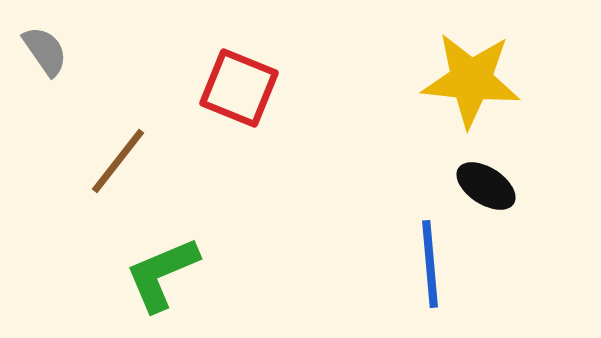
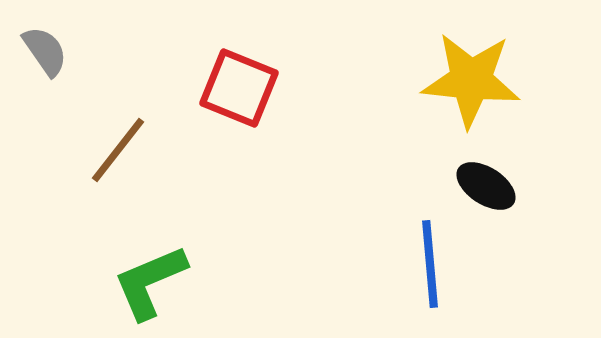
brown line: moved 11 px up
green L-shape: moved 12 px left, 8 px down
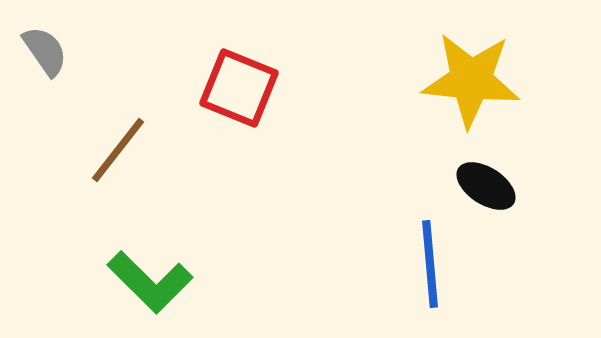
green L-shape: rotated 112 degrees counterclockwise
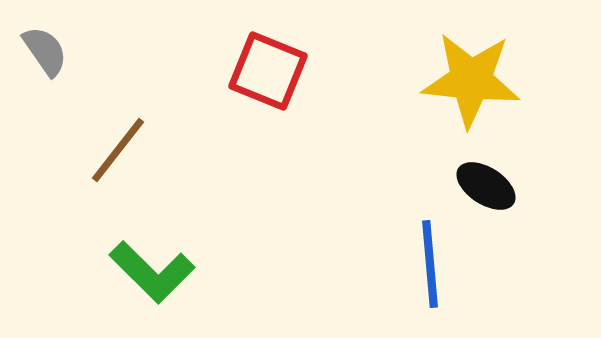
red square: moved 29 px right, 17 px up
green L-shape: moved 2 px right, 10 px up
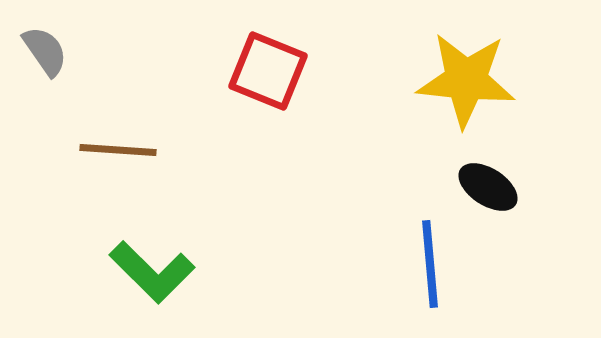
yellow star: moved 5 px left
brown line: rotated 56 degrees clockwise
black ellipse: moved 2 px right, 1 px down
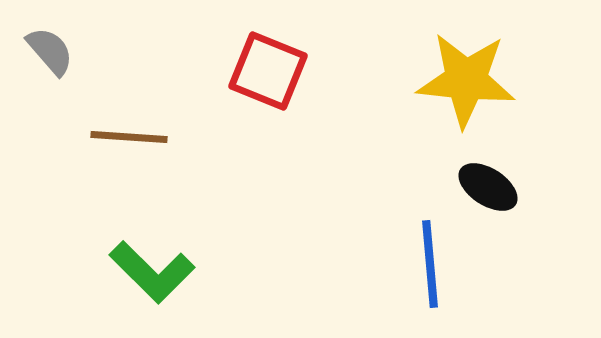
gray semicircle: moved 5 px right; rotated 6 degrees counterclockwise
brown line: moved 11 px right, 13 px up
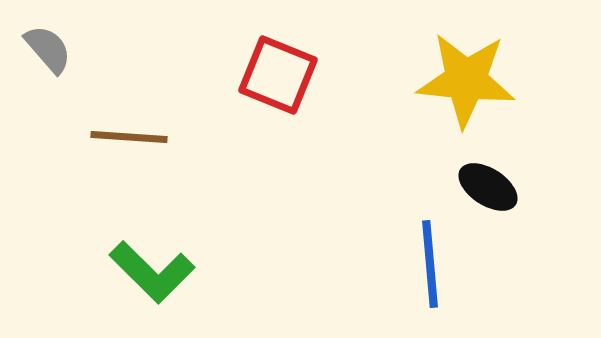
gray semicircle: moved 2 px left, 2 px up
red square: moved 10 px right, 4 px down
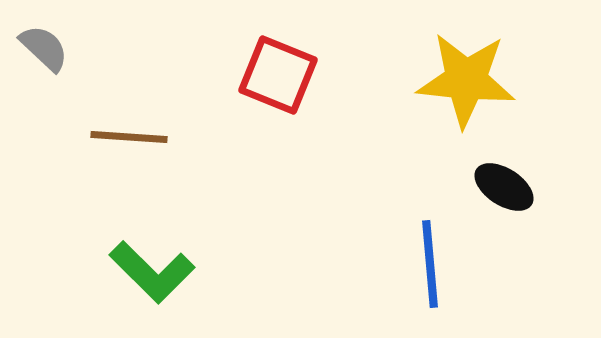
gray semicircle: moved 4 px left, 1 px up; rotated 6 degrees counterclockwise
black ellipse: moved 16 px right
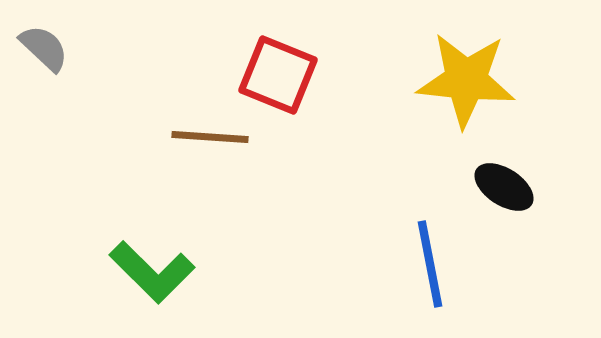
brown line: moved 81 px right
blue line: rotated 6 degrees counterclockwise
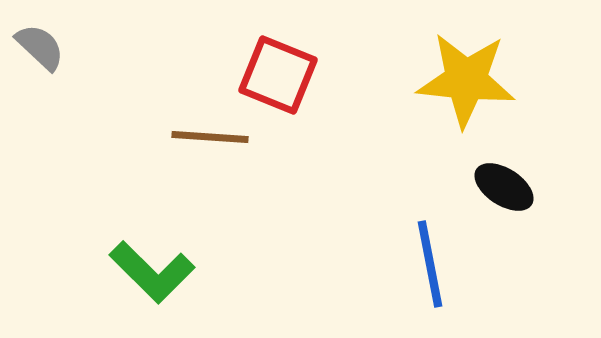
gray semicircle: moved 4 px left, 1 px up
